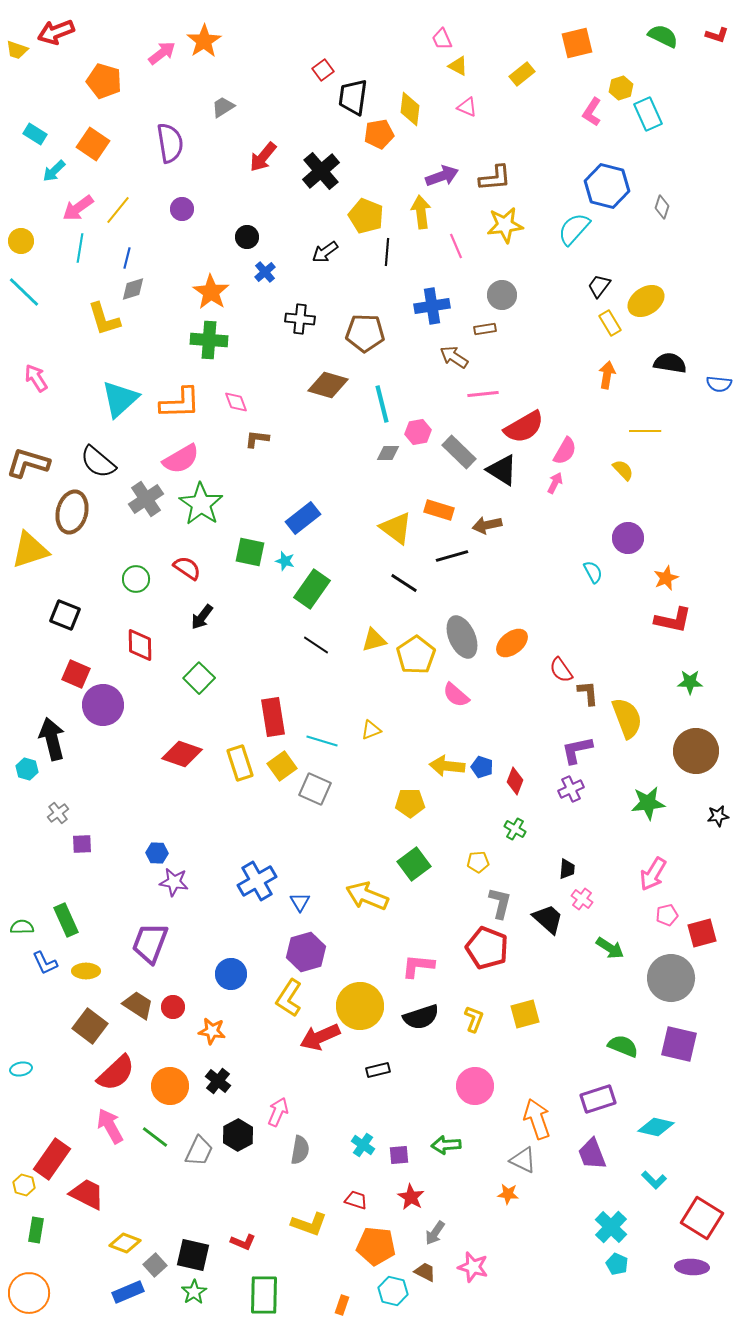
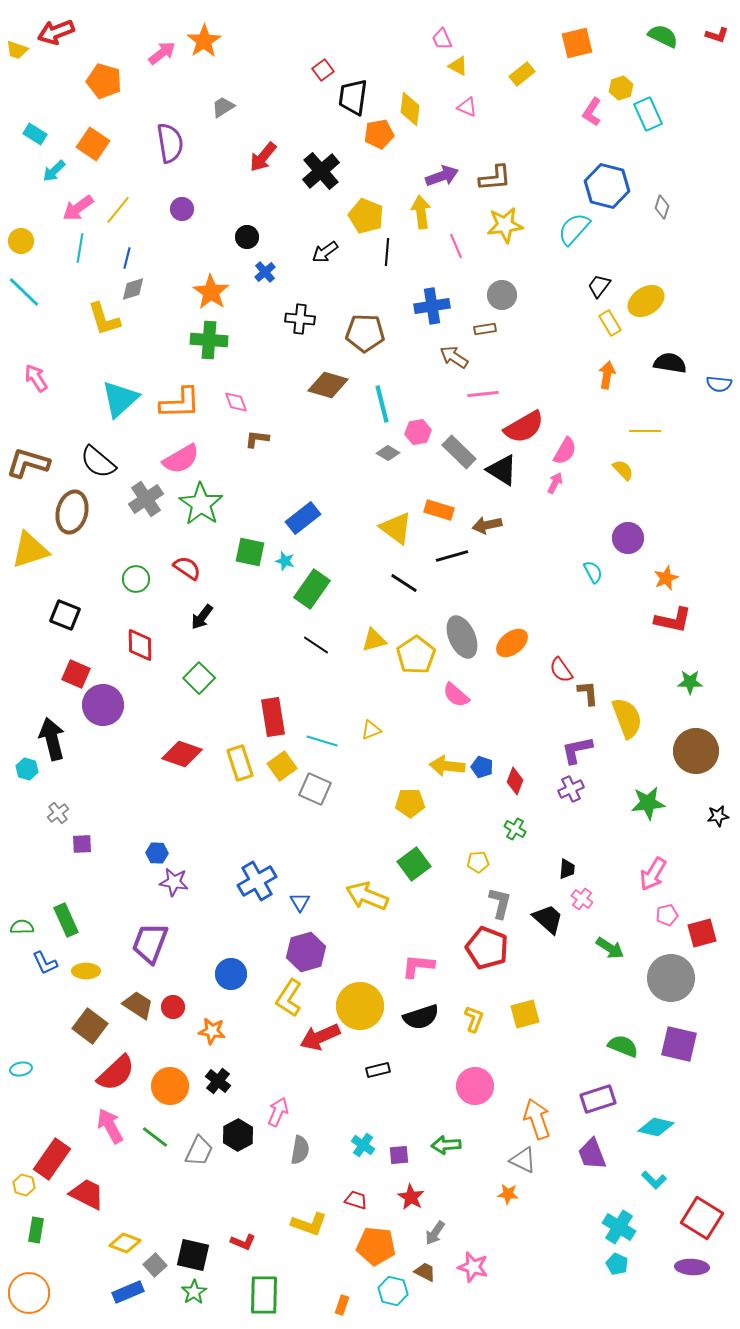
gray diamond at (388, 453): rotated 30 degrees clockwise
cyan cross at (611, 1227): moved 8 px right; rotated 12 degrees counterclockwise
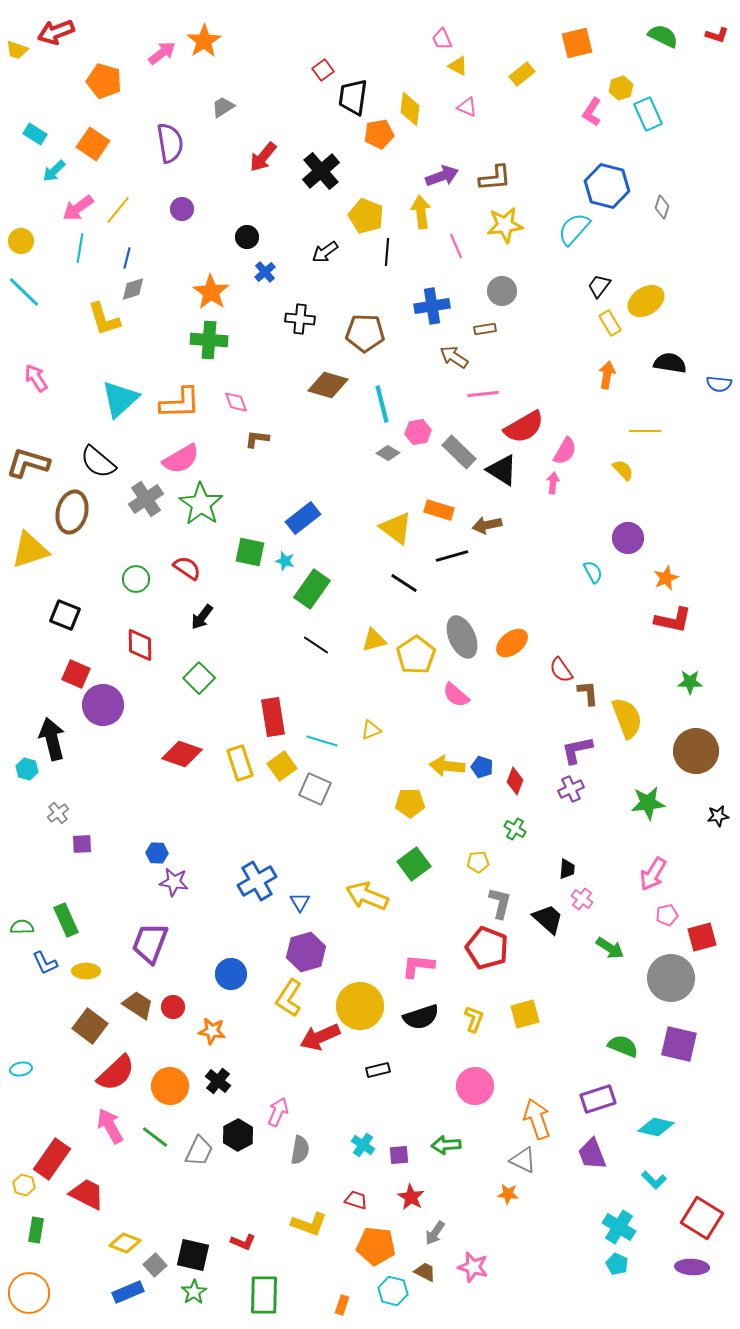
gray circle at (502, 295): moved 4 px up
pink arrow at (555, 483): moved 2 px left; rotated 20 degrees counterclockwise
red square at (702, 933): moved 4 px down
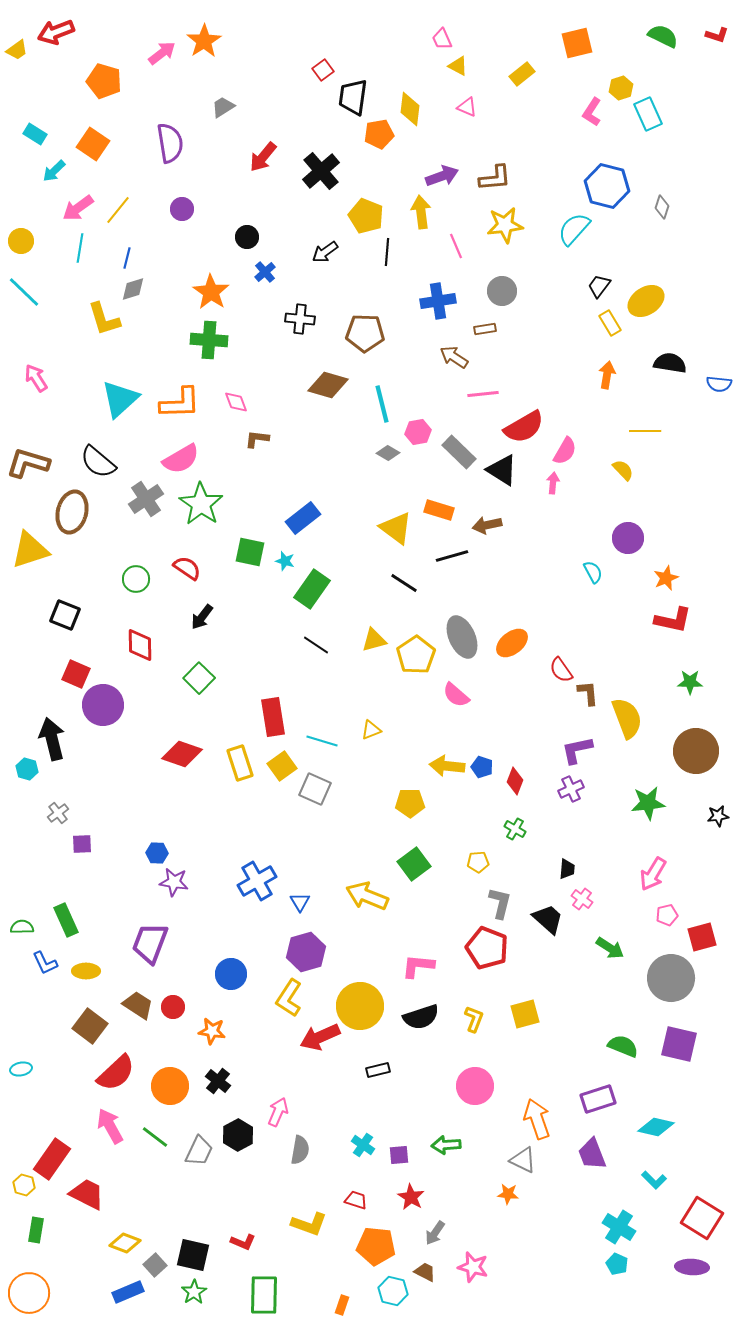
yellow trapezoid at (17, 50): rotated 55 degrees counterclockwise
blue cross at (432, 306): moved 6 px right, 5 px up
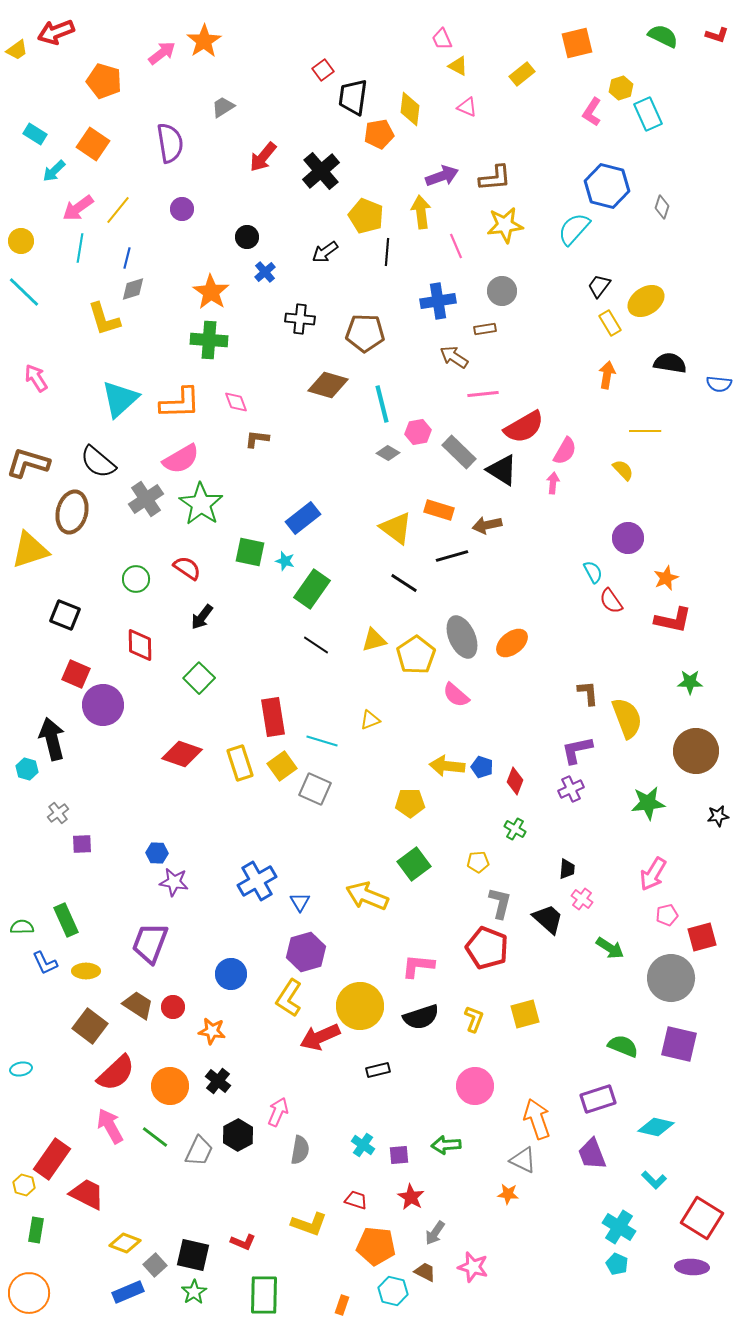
red semicircle at (561, 670): moved 50 px right, 69 px up
yellow triangle at (371, 730): moved 1 px left, 10 px up
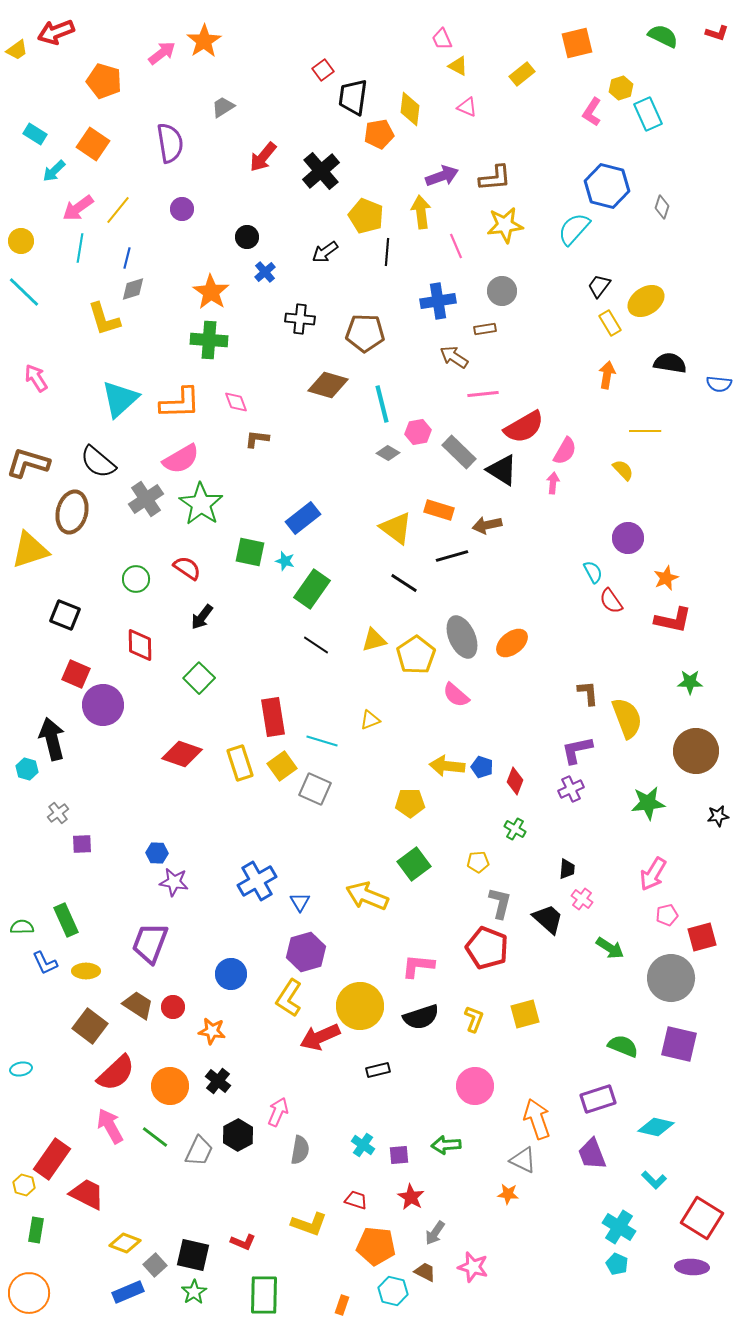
red L-shape at (717, 35): moved 2 px up
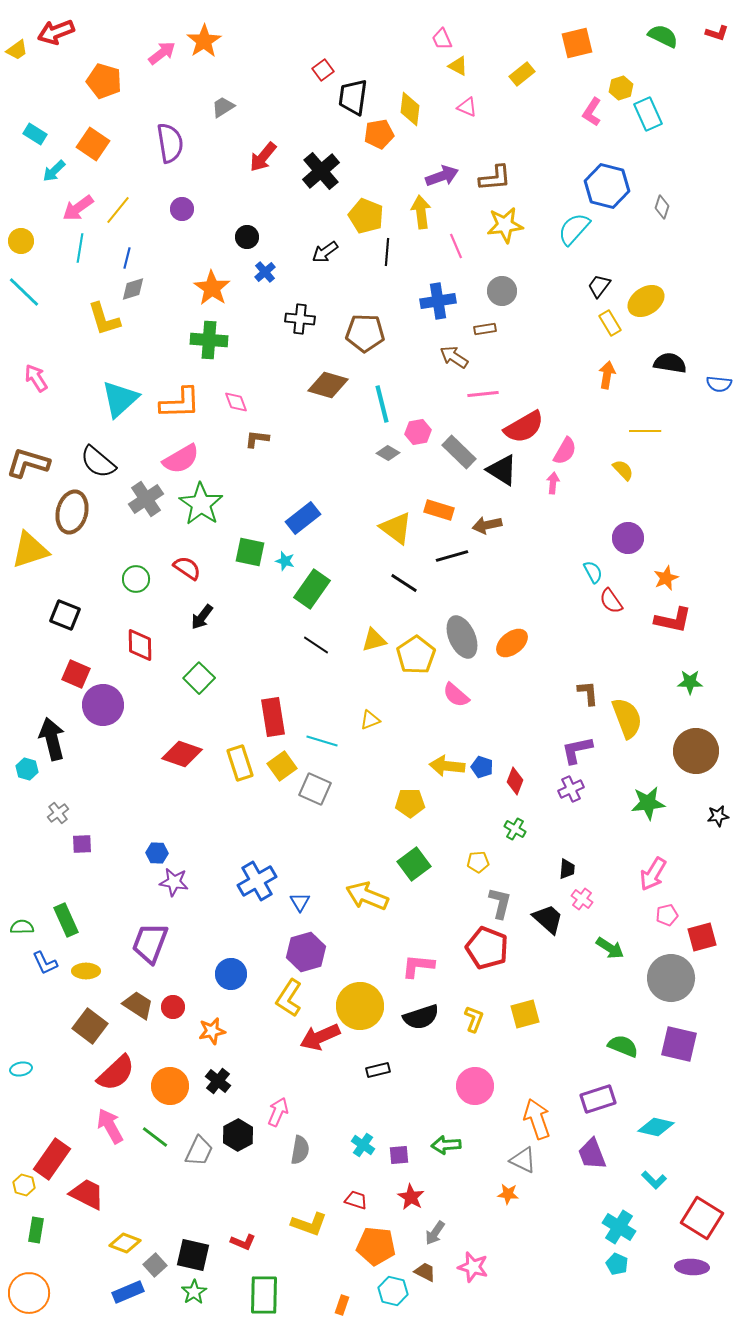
orange star at (211, 292): moved 1 px right, 4 px up
orange star at (212, 1031): rotated 20 degrees counterclockwise
